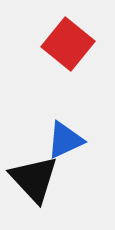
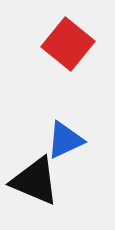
black triangle: moved 1 px right, 2 px down; rotated 24 degrees counterclockwise
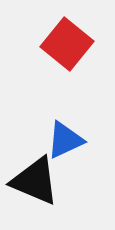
red square: moved 1 px left
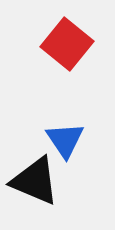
blue triangle: rotated 39 degrees counterclockwise
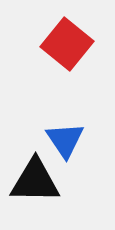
black triangle: rotated 22 degrees counterclockwise
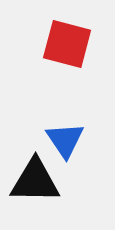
red square: rotated 24 degrees counterclockwise
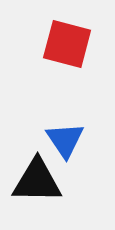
black triangle: moved 2 px right
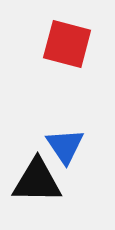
blue triangle: moved 6 px down
